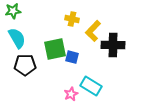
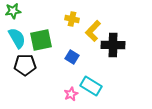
green square: moved 14 px left, 9 px up
blue square: rotated 16 degrees clockwise
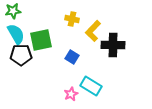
cyan semicircle: moved 1 px left, 4 px up
black pentagon: moved 4 px left, 10 px up
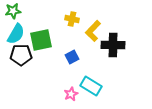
cyan semicircle: rotated 60 degrees clockwise
blue square: rotated 32 degrees clockwise
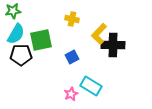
yellow L-shape: moved 6 px right, 3 px down
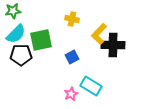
cyan semicircle: rotated 15 degrees clockwise
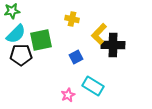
green star: moved 1 px left
blue square: moved 4 px right
cyan rectangle: moved 2 px right
pink star: moved 3 px left, 1 px down
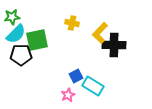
green star: moved 6 px down
yellow cross: moved 4 px down
yellow L-shape: moved 1 px right, 1 px up
green square: moved 4 px left
black cross: moved 1 px right
blue square: moved 19 px down
